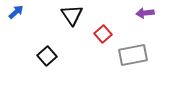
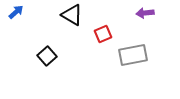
black triangle: rotated 25 degrees counterclockwise
red square: rotated 18 degrees clockwise
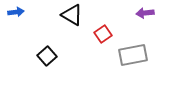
blue arrow: rotated 35 degrees clockwise
red square: rotated 12 degrees counterclockwise
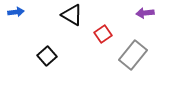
gray rectangle: rotated 40 degrees counterclockwise
